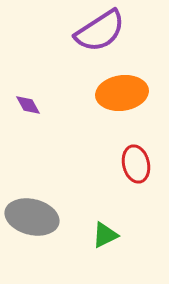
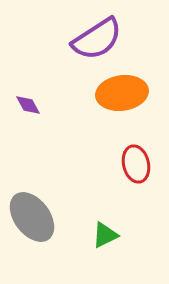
purple semicircle: moved 3 px left, 8 px down
gray ellipse: rotated 39 degrees clockwise
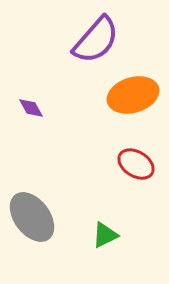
purple semicircle: moved 1 px left, 1 px down; rotated 16 degrees counterclockwise
orange ellipse: moved 11 px right, 2 px down; rotated 9 degrees counterclockwise
purple diamond: moved 3 px right, 3 px down
red ellipse: rotated 45 degrees counterclockwise
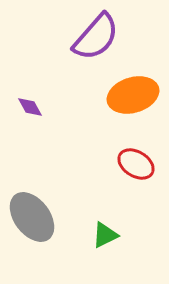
purple semicircle: moved 3 px up
purple diamond: moved 1 px left, 1 px up
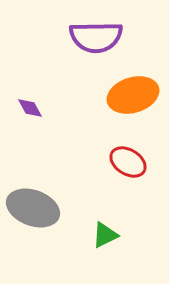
purple semicircle: rotated 48 degrees clockwise
purple diamond: moved 1 px down
red ellipse: moved 8 px left, 2 px up
gray ellipse: moved 1 px right, 9 px up; rotated 33 degrees counterclockwise
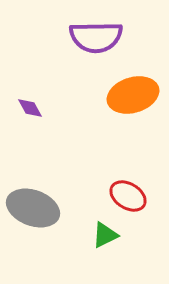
red ellipse: moved 34 px down
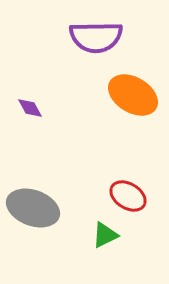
orange ellipse: rotated 48 degrees clockwise
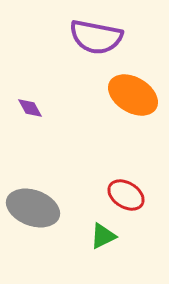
purple semicircle: rotated 12 degrees clockwise
red ellipse: moved 2 px left, 1 px up
green triangle: moved 2 px left, 1 px down
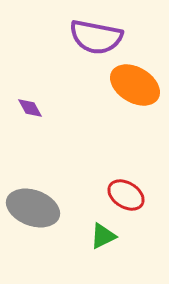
orange ellipse: moved 2 px right, 10 px up
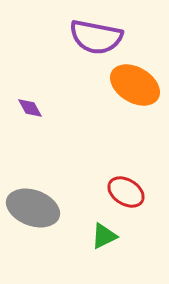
red ellipse: moved 3 px up
green triangle: moved 1 px right
